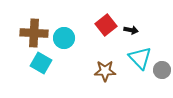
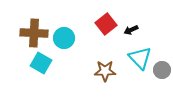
red square: moved 1 px up
black arrow: rotated 144 degrees clockwise
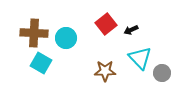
cyan circle: moved 2 px right
gray circle: moved 3 px down
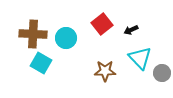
red square: moved 4 px left
brown cross: moved 1 px left, 1 px down
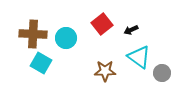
cyan triangle: moved 1 px left, 1 px up; rotated 10 degrees counterclockwise
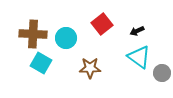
black arrow: moved 6 px right, 1 px down
brown star: moved 15 px left, 3 px up
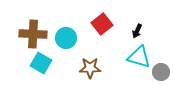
black arrow: rotated 40 degrees counterclockwise
cyan triangle: rotated 20 degrees counterclockwise
gray circle: moved 1 px left, 1 px up
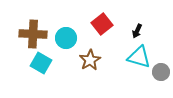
brown star: moved 8 px up; rotated 30 degrees counterclockwise
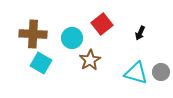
black arrow: moved 3 px right, 2 px down
cyan circle: moved 6 px right
cyan triangle: moved 3 px left, 16 px down
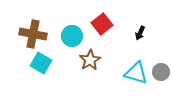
brown cross: rotated 8 degrees clockwise
cyan circle: moved 2 px up
